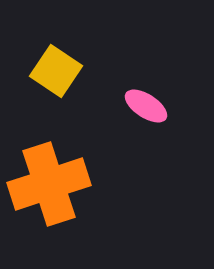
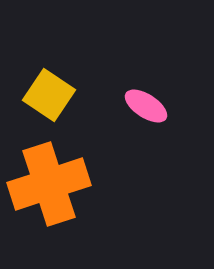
yellow square: moved 7 px left, 24 px down
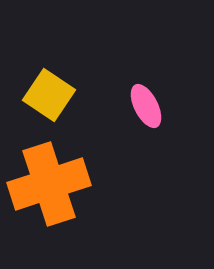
pink ellipse: rotated 30 degrees clockwise
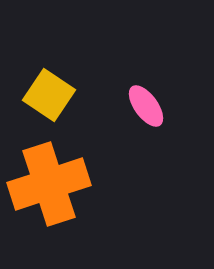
pink ellipse: rotated 9 degrees counterclockwise
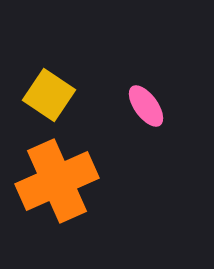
orange cross: moved 8 px right, 3 px up; rotated 6 degrees counterclockwise
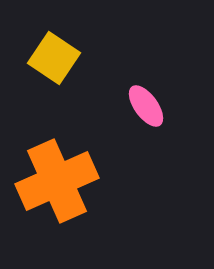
yellow square: moved 5 px right, 37 px up
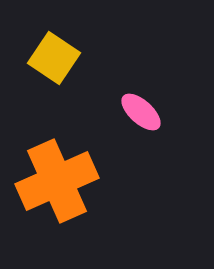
pink ellipse: moved 5 px left, 6 px down; rotated 12 degrees counterclockwise
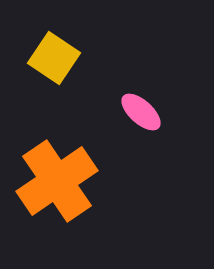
orange cross: rotated 10 degrees counterclockwise
